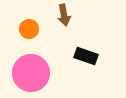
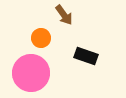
brown arrow: rotated 25 degrees counterclockwise
orange circle: moved 12 px right, 9 px down
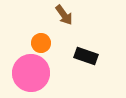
orange circle: moved 5 px down
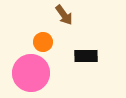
orange circle: moved 2 px right, 1 px up
black rectangle: rotated 20 degrees counterclockwise
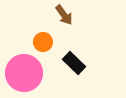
black rectangle: moved 12 px left, 7 px down; rotated 45 degrees clockwise
pink circle: moved 7 px left
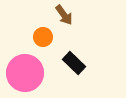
orange circle: moved 5 px up
pink circle: moved 1 px right
